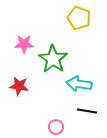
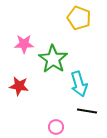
cyan arrow: rotated 115 degrees counterclockwise
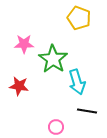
cyan arrow: moved 2 px left, 2 px up
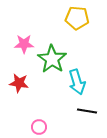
yellow pentagon: moved 2 px left; rotated 15 degrees counterclockwise
green star: moved 1 px left
red star: moved 3 px up
pink circle: moved 17 px left
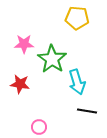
red star: moved 1 px right, 1 px down
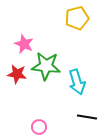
yellow pentagon: rotated 20 degrees counterclockwise
pink star: rotated 24 degrees clockwise
green star: moved 6 px left, 7 px down; rotated 28 degrees counterclockwise
red star: moved 3 px left, 10 px up
black line: moved 6 px down
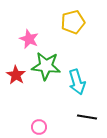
yellow pentagon: moved 4 px left, 4 px down
pink star: moved 5 px right, 5 px up
red star: moved 1 px left, 1 px down; rotated 24 degrees clockwise
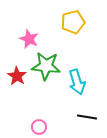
red star: moved 1 px right, 1 px down
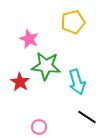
red star: moved 3 px right, 6 px down
black line: rotated 24 degrees clockwise
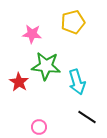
pink star: moved 3 px right, 5 px up; rotated 18 degrees counterclockwise
red star: moved 1 px left
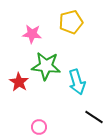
yellow pentagon: moved 2 px left
black line: moved 7 px right
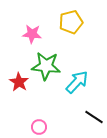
cyan arrow: rotated 120 degrees counterclockwise
